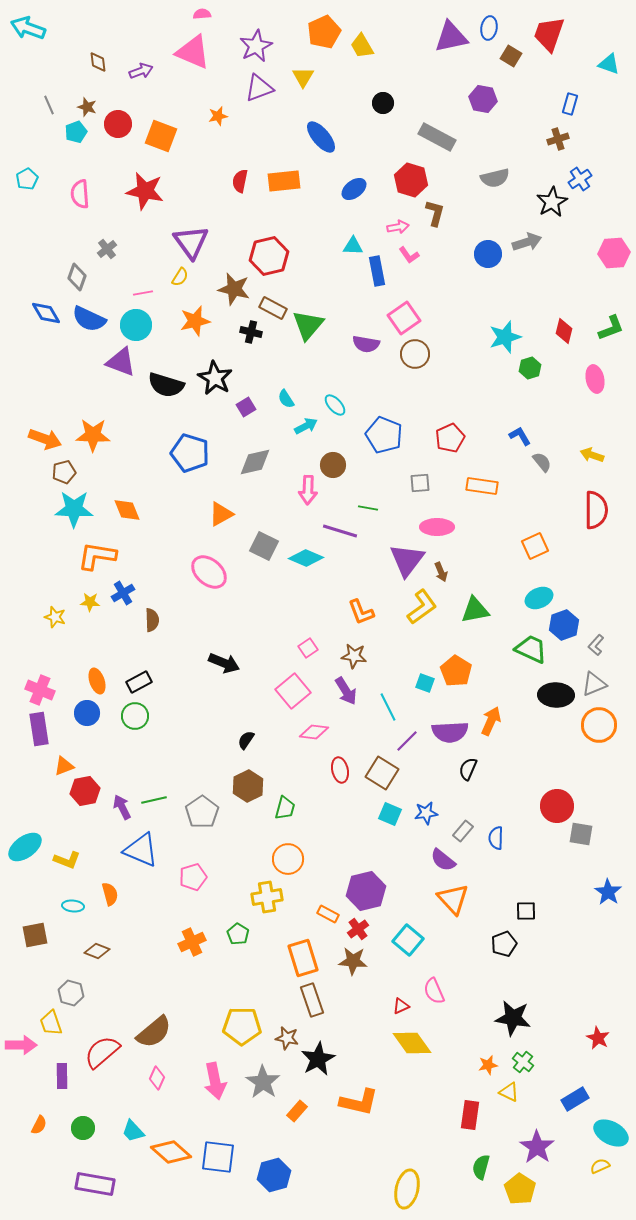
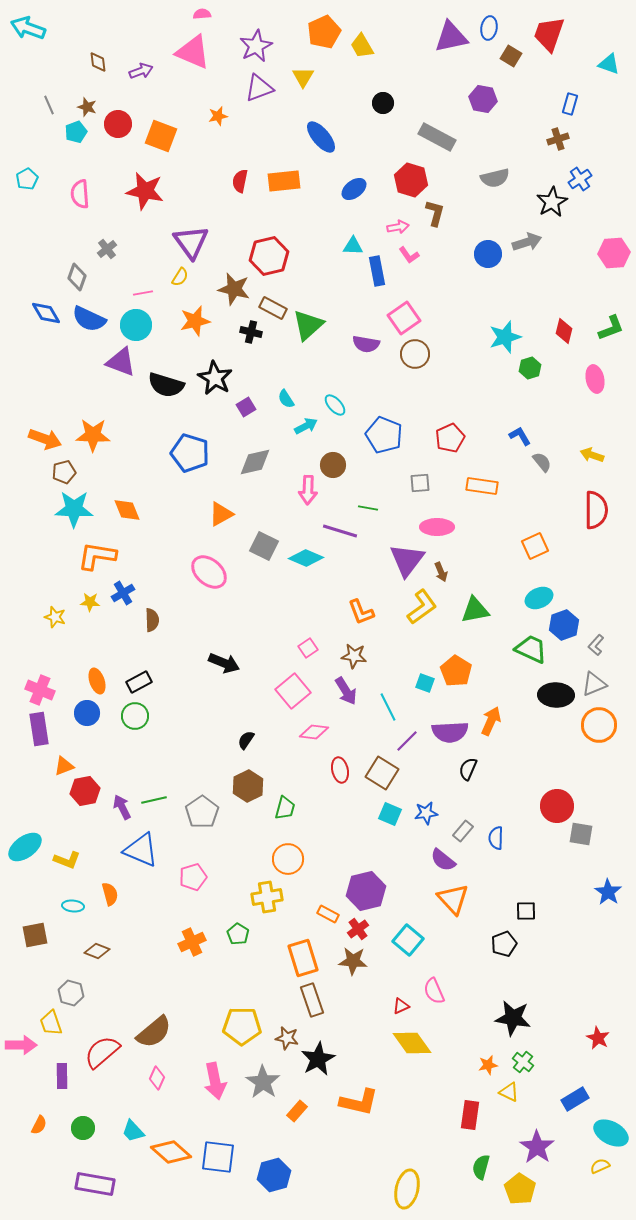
green triangle at (308, 325): rotated 8 degrees clockwise
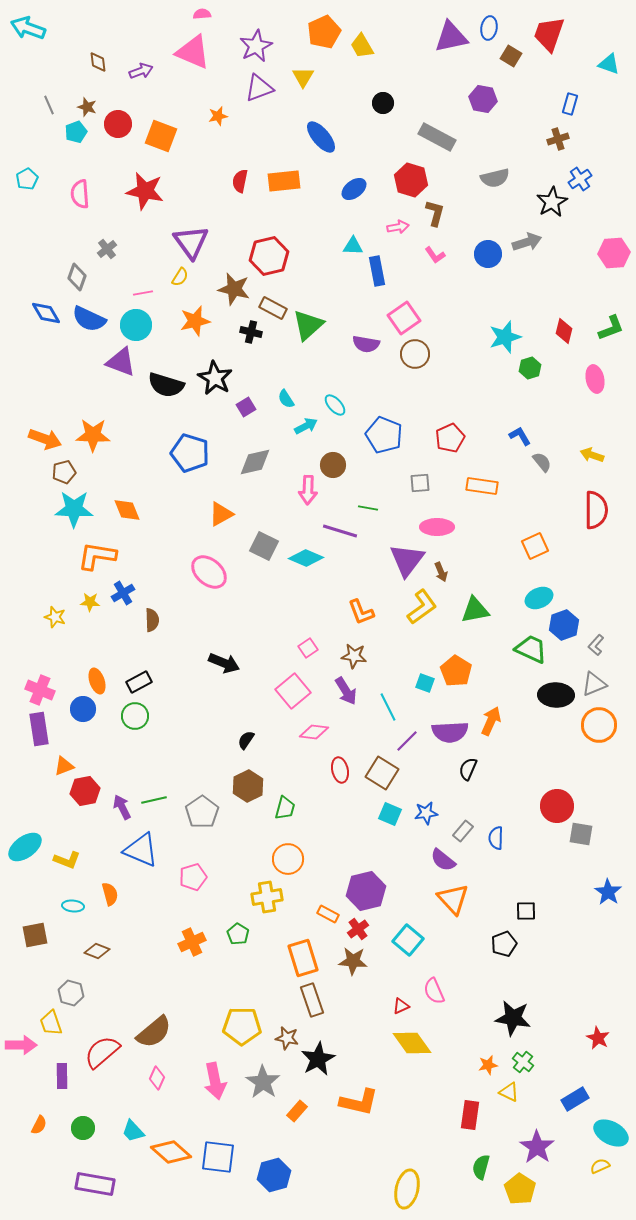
pink L-shape at (409, 255): moved 26 px right
blue circle at (87, 713): moved 4 px left, 4 px up
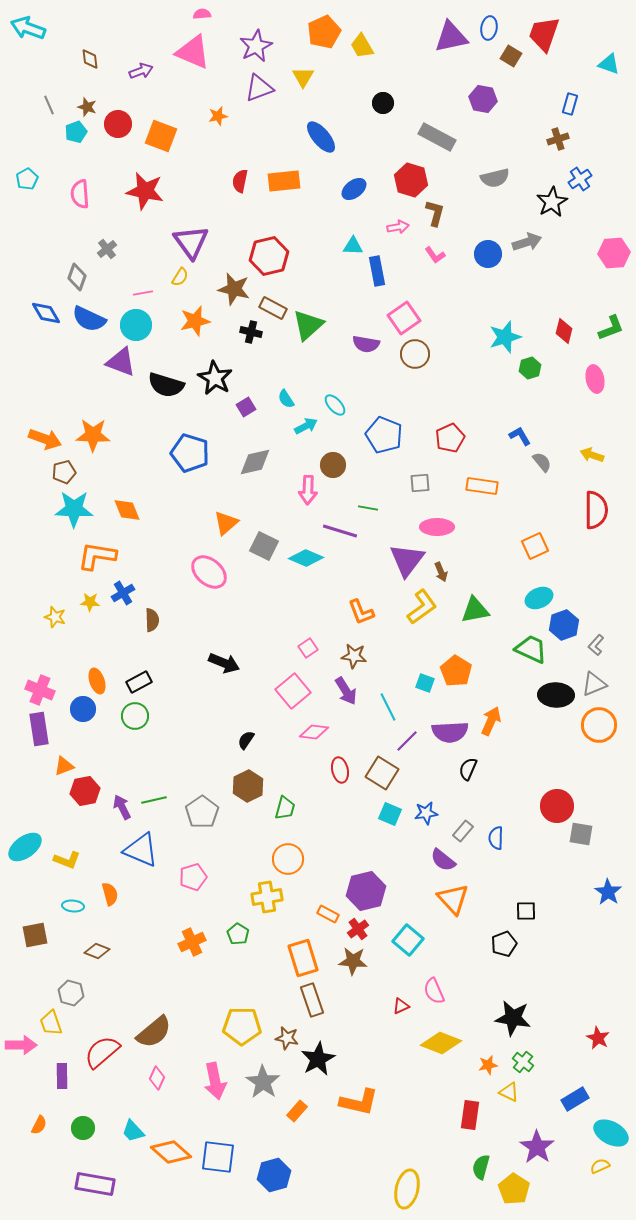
red trapezoid at (549, 34): moved 5 px left
brown diamond at (98, 62): moved 8 px left, 3 px up
orange triangle at (221, 514): moved 5 px right, 9 px down; rotated 12 degrees counterclockwise
yellow diamond at (412, 1043): moved 29 px right; rotated 33 degrees counterclockwise
yellow pentagon at (520, 1189): moved 6 px left
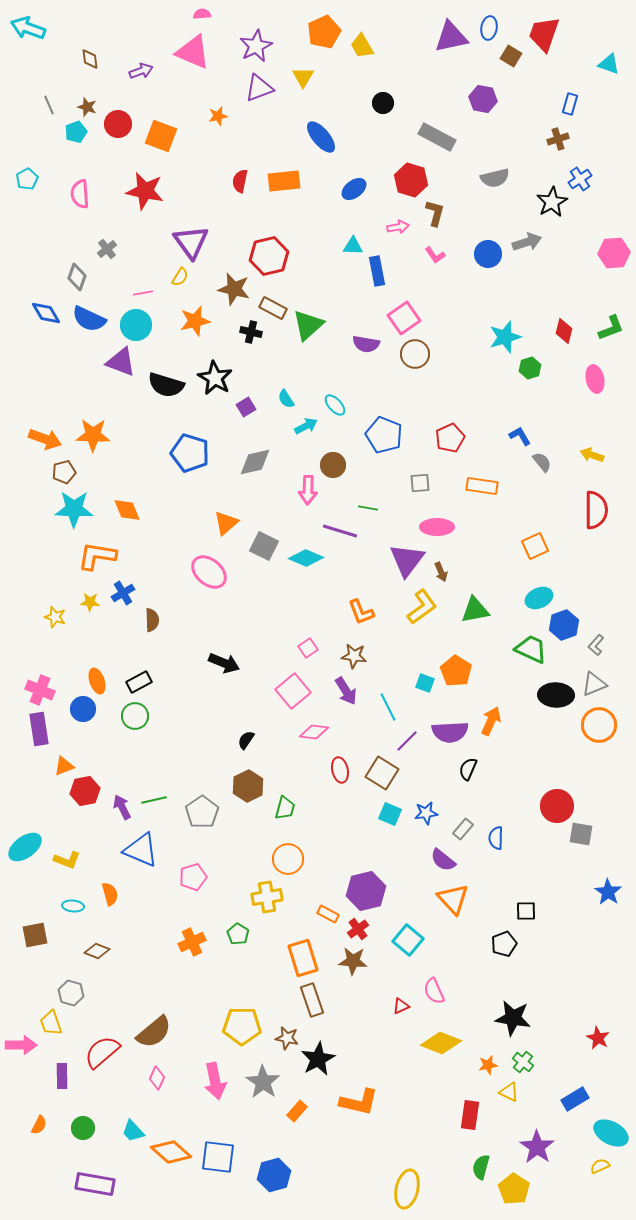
gray rectangle at (463, 831): moved 2 px up
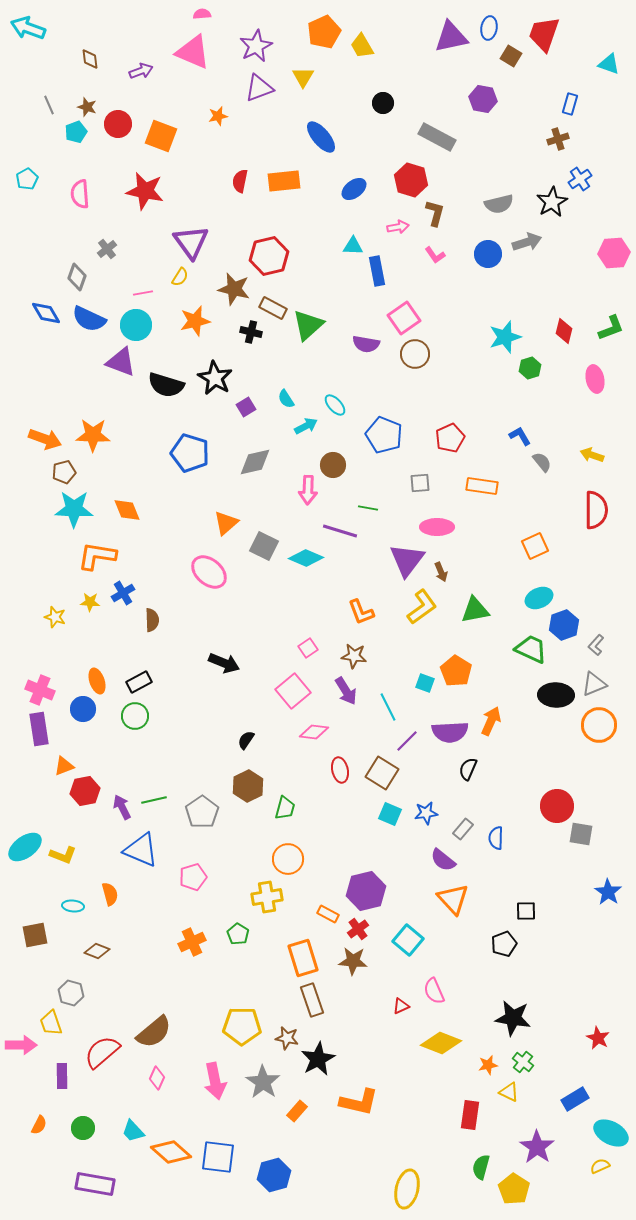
gray semicircle at (495, 178): moved 4 px right, 26 px down
yellow L-shape at (67, 860): moved 4 px left, 5 px up
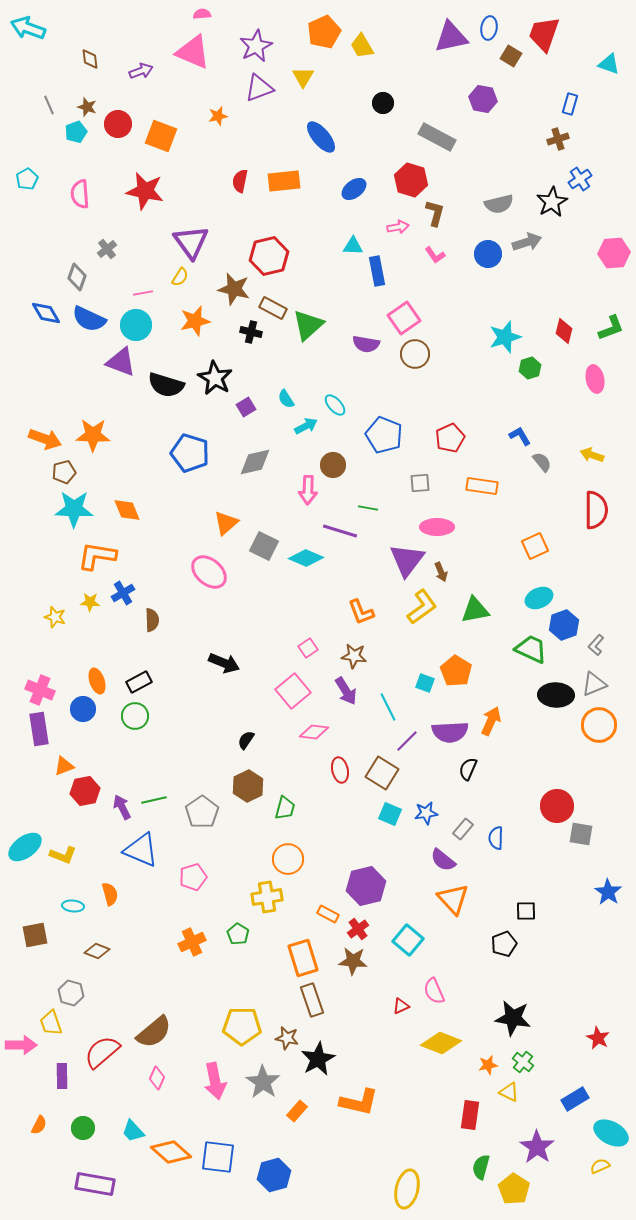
purple hexagon at (366, 891): moved 5 px up
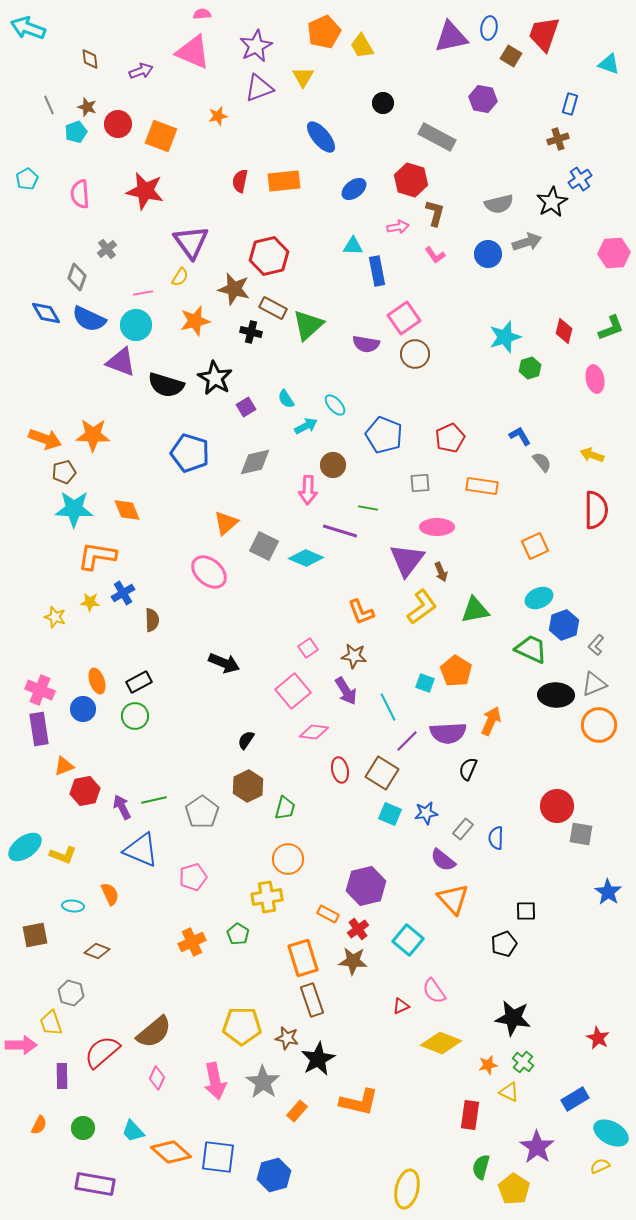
purple semicircle at (450, 732): moved 2 px left, 1 px down
orange semicircle at (110, 894): rotated 10 degrees counterclockwise
pink semicircle at (434, 991): rotated 12 degrees counterclockwise
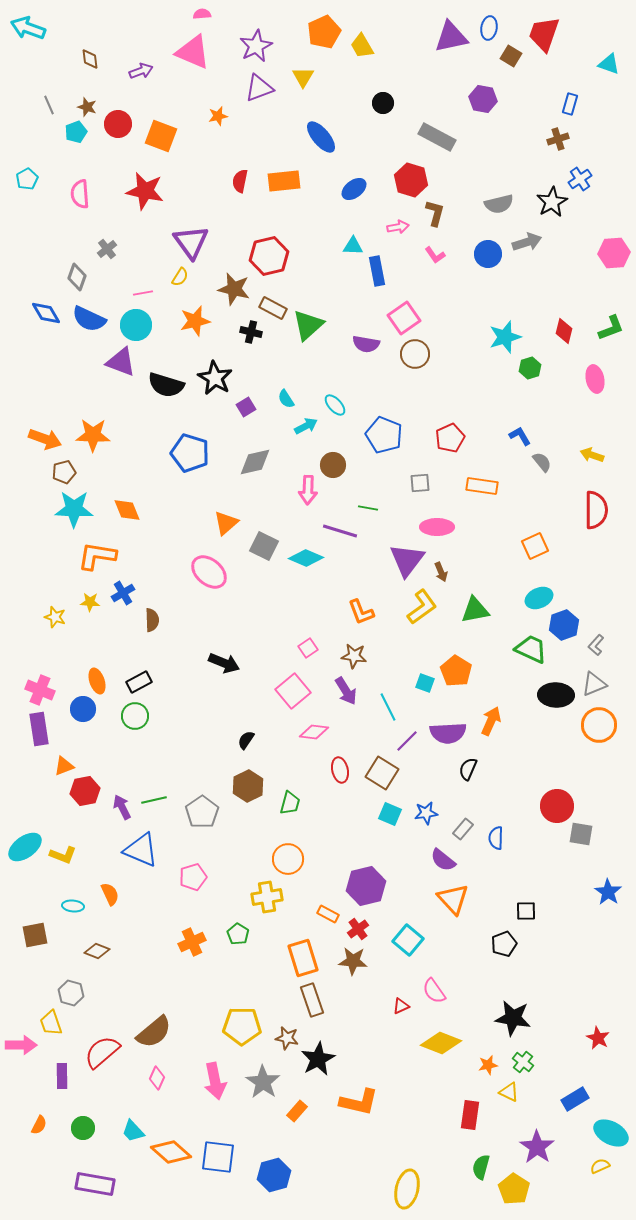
green trapezoid at (285, 808): moved 5 px right, 5 px up
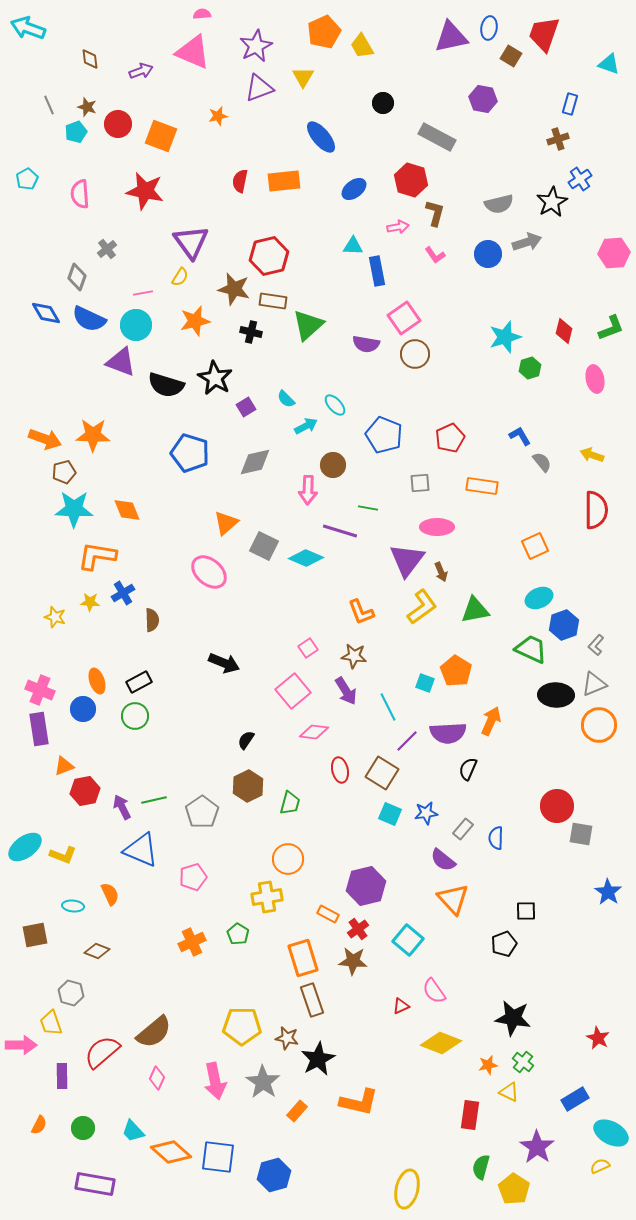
brown rectangle at (273, 308): moved 7 px up; rotated 20 degrees counterclockwise
cyan semicircle at (286, 399): rotated 12 degrees counterclockwise
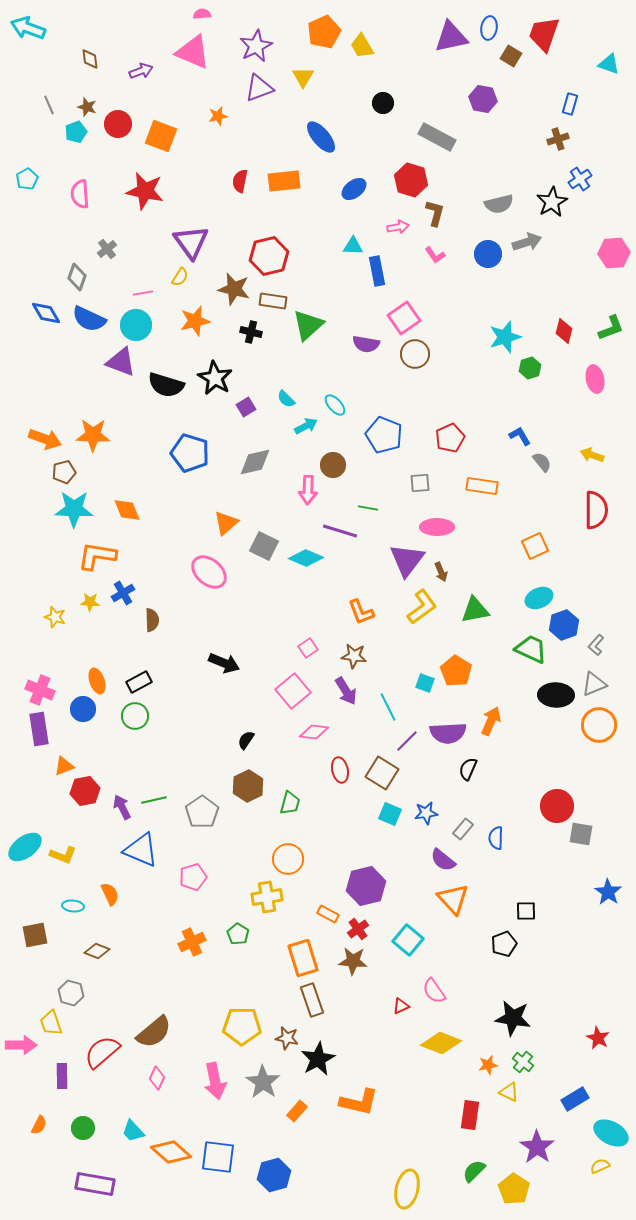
green semicircle at (481, 1167): moved 7 px left, 4 px down; rotated 30 degrees clockwise
